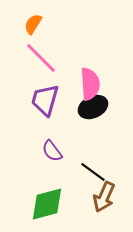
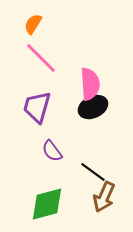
purple trapezoid: moved 8 px left, 7 px down
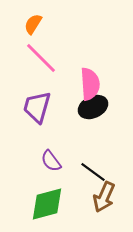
purple semicircle: moved 1 px left, 10 px down
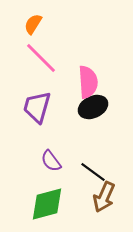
pink semicircle: moved 2 px left, 2 px up
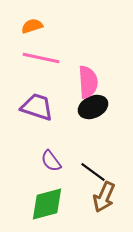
orange semicircle: moved 1 px left, 2 px down; rotated 40 degrees clockwise
pink line: rotated 33 degrees counterclockwise
purple trapezoid: rotated 92 degrees clockwise
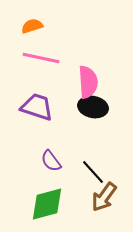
black ellipse: rotated 36 degrees clockwise
black line: rotated 12 degrees clockwise
brown arrow: rotated 12 degrees clockwise
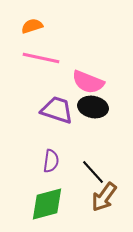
pink semicircle: rotated 116 degrees clockwise
purple trapezoid: moved 20 px right, 3 px down
purple semicircle: rotated 135 degrees counterclockwise
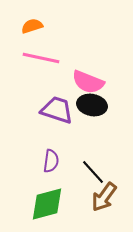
black ellipse: moved 1 px left, 2 px up
